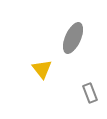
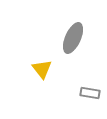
gray rectangle: rotated 60 degrees counterclockwise
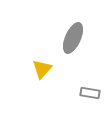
yellow triangle: rotated 20 degrees clockwise
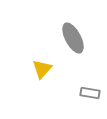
gray ellipse: rotated 52 degrees counterclockwise
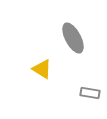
yellow triangle: rotated 40 degrees counterclockwise
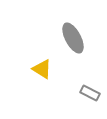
gray rectangle: rotated 18 degrees clockwise
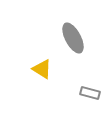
gray rectangle: rotated 12 degrees counterclockwise
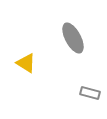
yellow triangle: moved 16 px left, 6 px up
